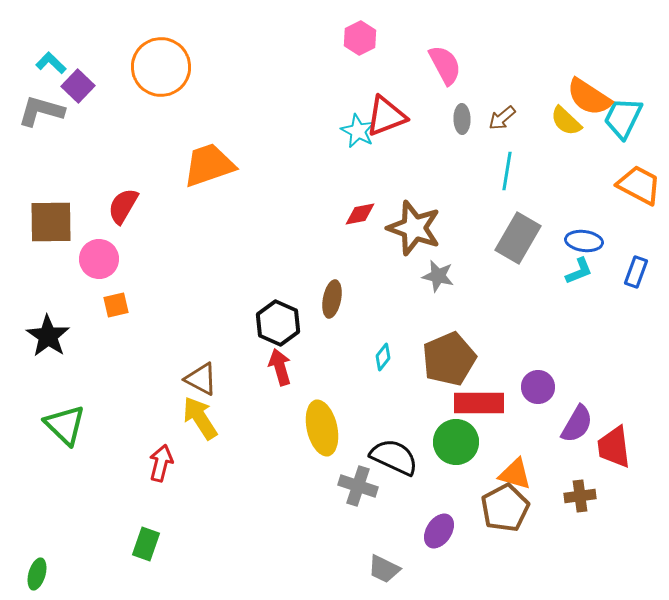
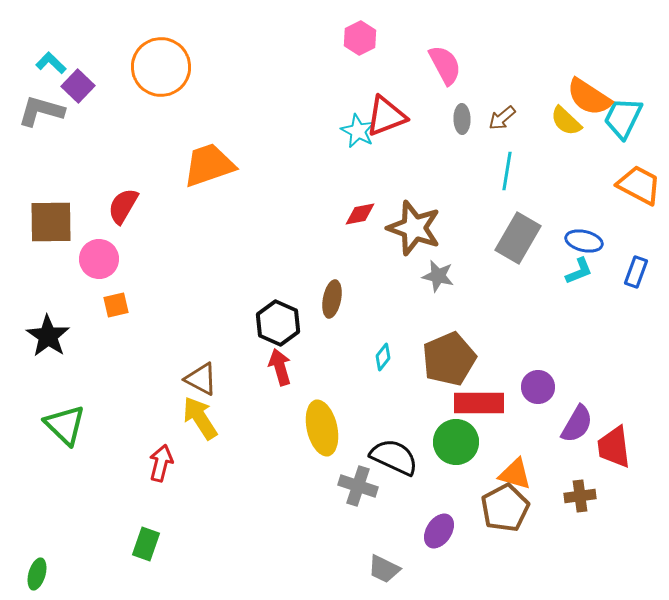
blue ellipse at (584, 241): rotated 6 degrees clockwise
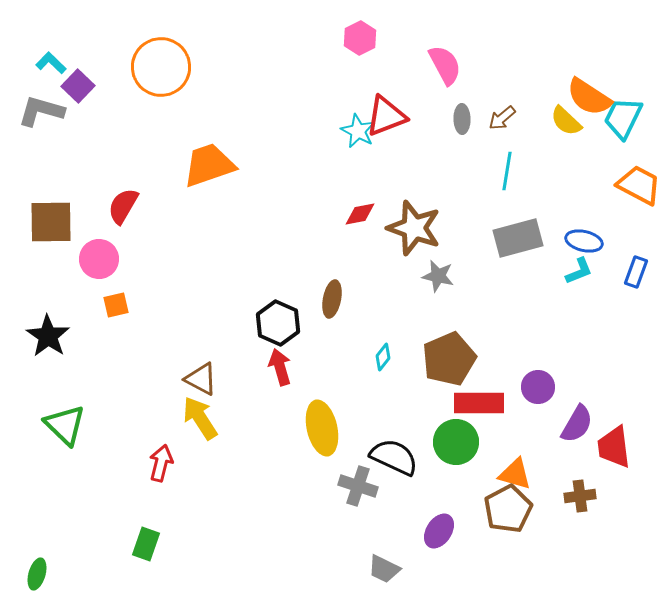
gray rectangle at (518, 238): rotated 45 degrees clockwise
brown pentagon at (505, 508): moved 3 px right, 1 px down
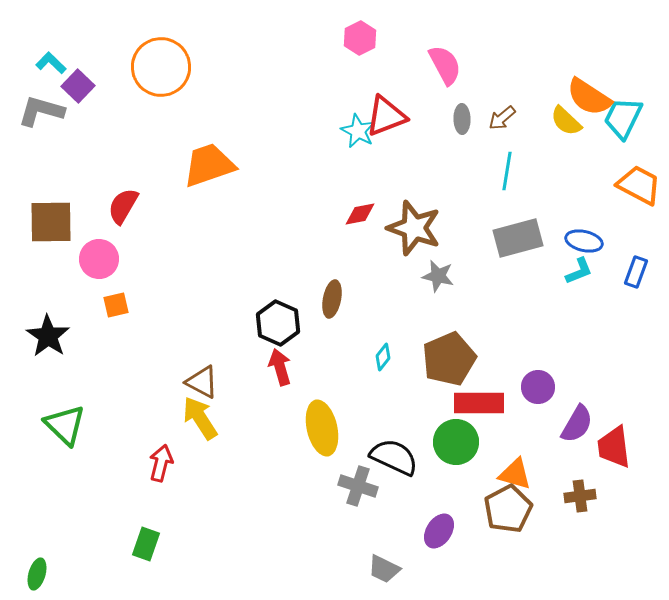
brown triangle at (201, 379): moved 1 px right, 3 px down
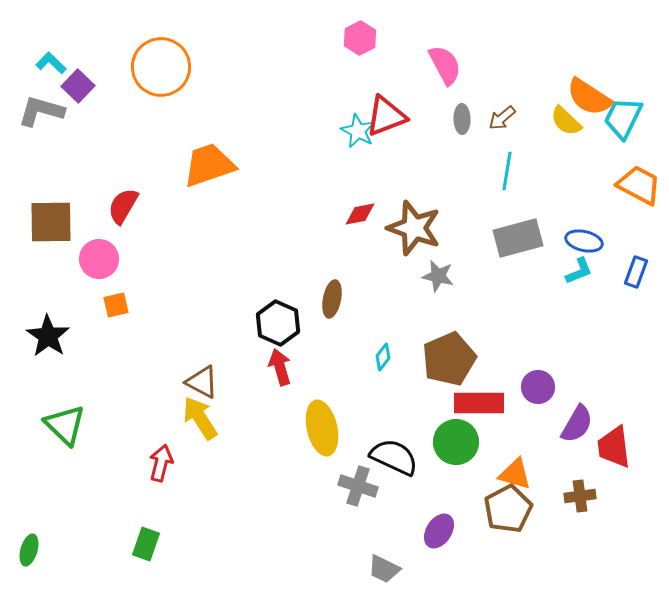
green ellipse at (37, 574): moved 8 px left, 24 px up
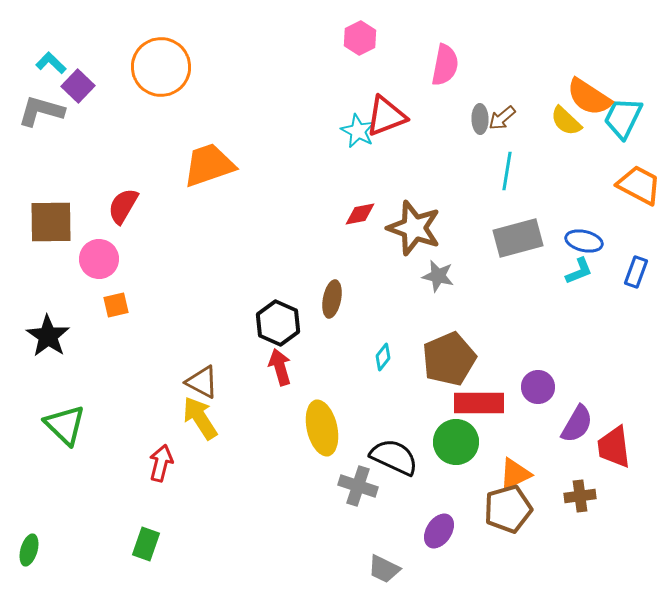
pink semicircle at (445, 65): rotated 39 degrees clockwise
gray ellipse at (462, 119): moved 18 px right
orange triangle at (515, 474): rotated 42 degrees counterclockwise
brown pentagon at (508, 509): rotated 12 degrees clockwise
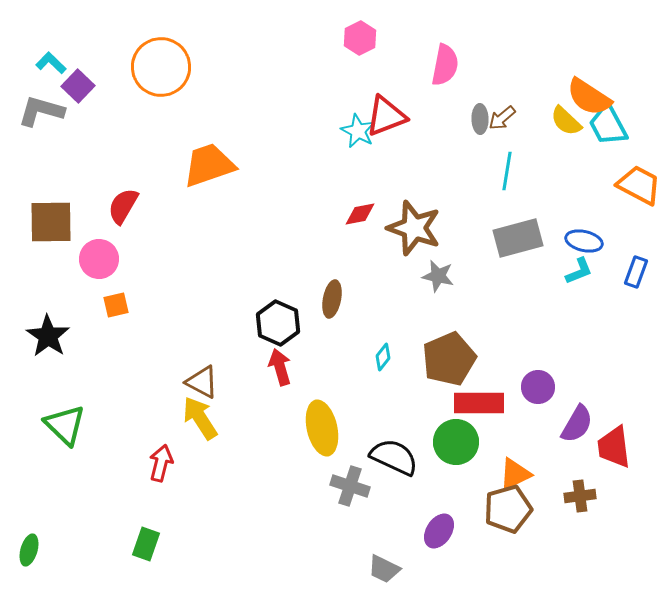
cyan trapezoid at (623, 118): moved 15 px left, 7 px down; rotated 54 degrees counterclockwise
gray cross at (358, 486): moved 8 px left
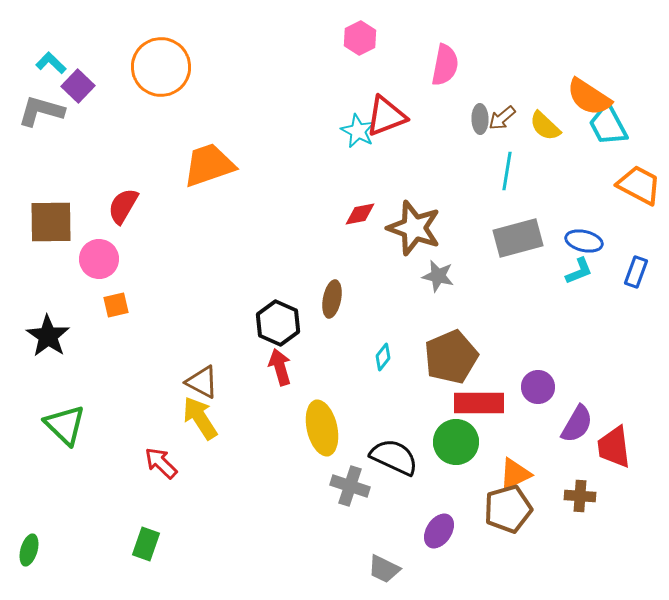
yellow semicircle at (566, 121): moved 21 px left, 5 px down
brown pentagon at (449, 359): moved 2 px right, 2 px up
red arrow at (161, 463): rotated 60 degrees counterclockwise
brown cross at (580, 496): rotated 12 degrees clockwise
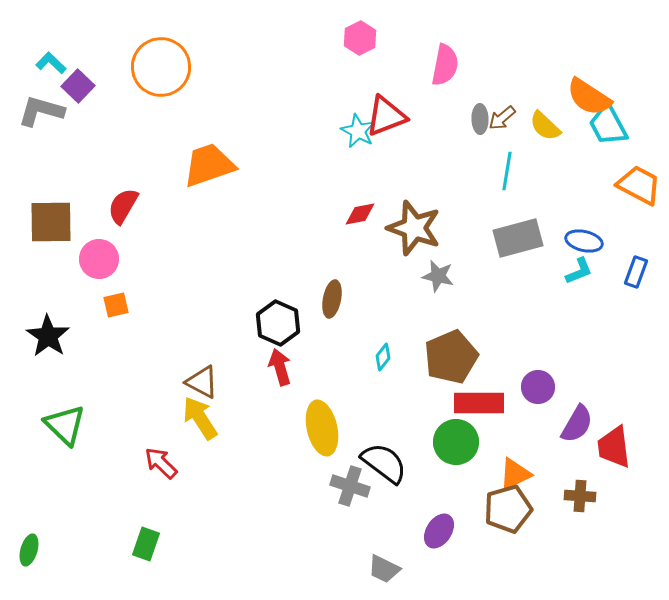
black semicircle at (394, 457): moved 10 px left, 6 px down; rotated 12 degrees clockwise
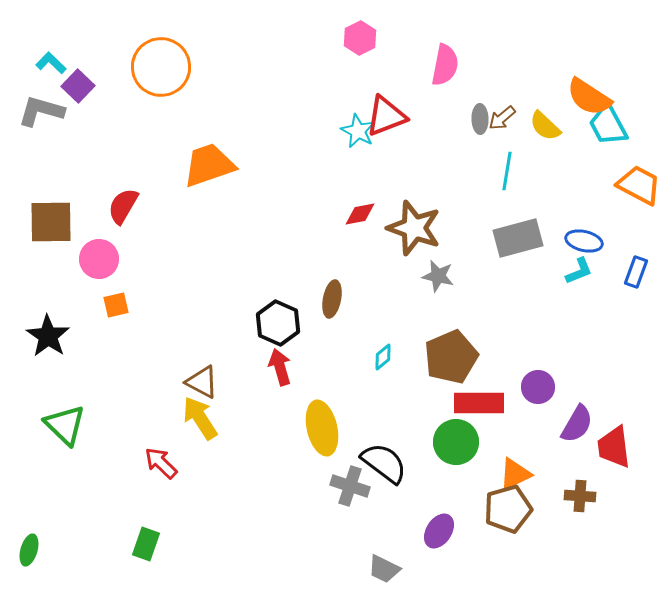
cyan diamond at (383, 357): rotated 12 degrees clockwise
